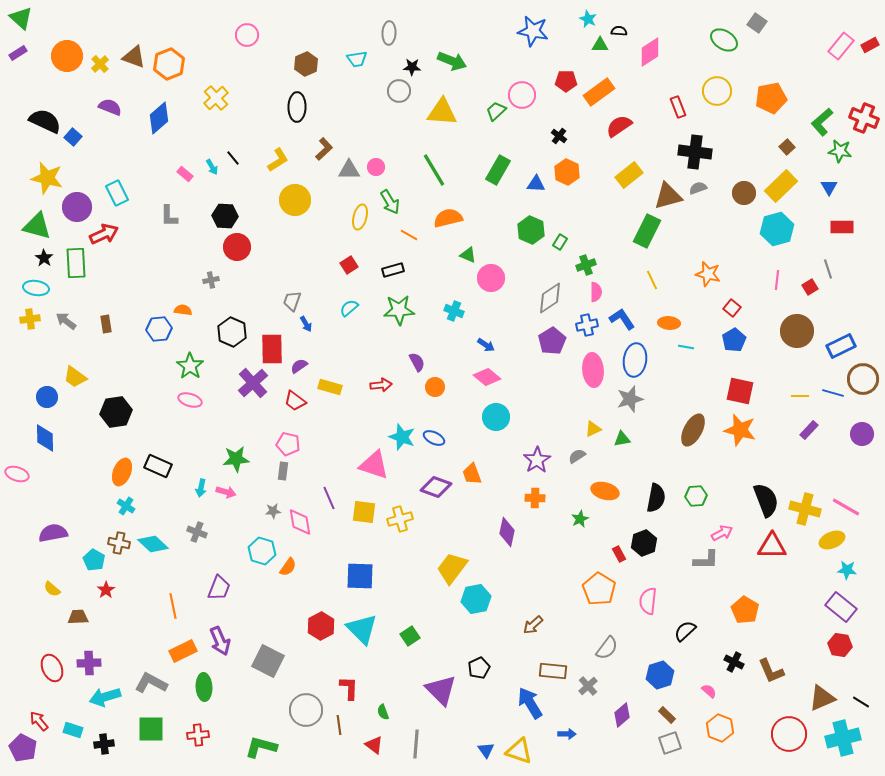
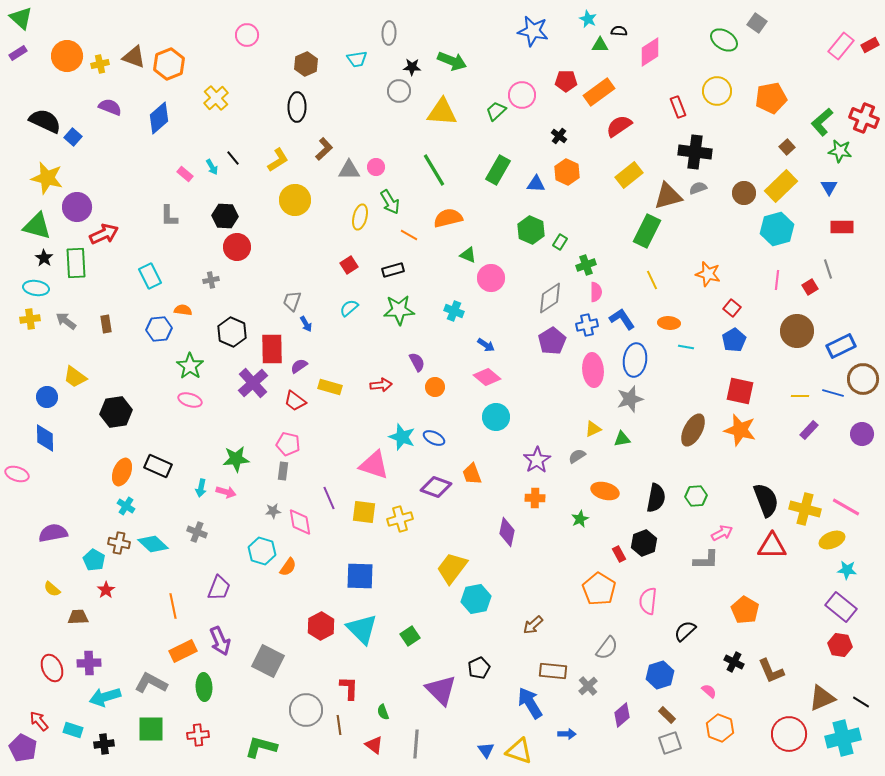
yellow cross at (100, 64): rotated 30 degrees clockwise
cyan rectangle at (117, 193): moved 33 px right, 83 px down
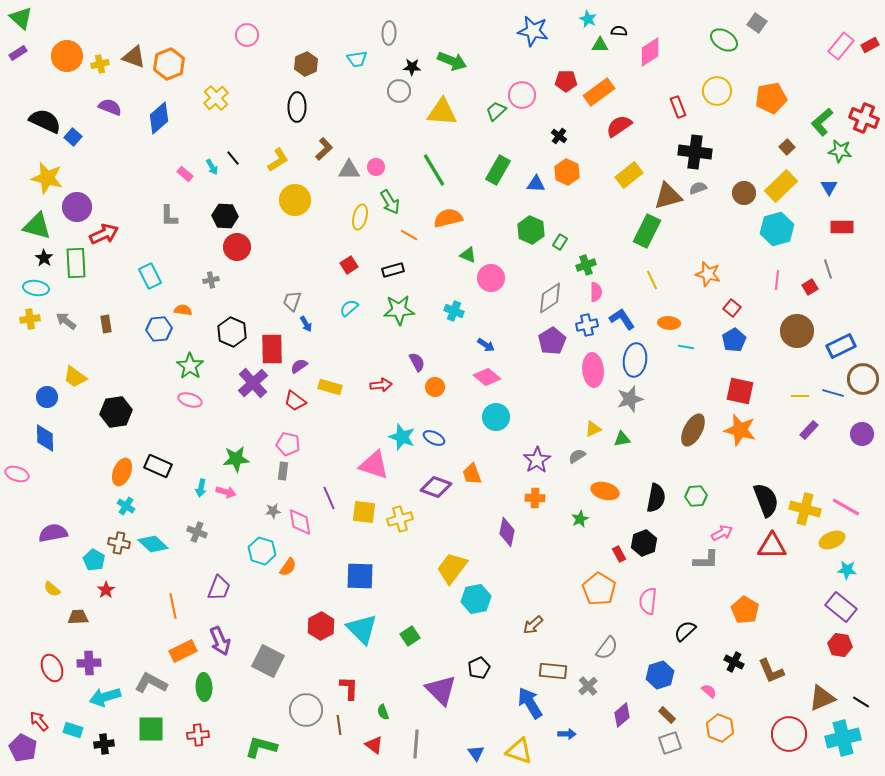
blue triangle at (486, 750): moved 10 px left, 3 px down
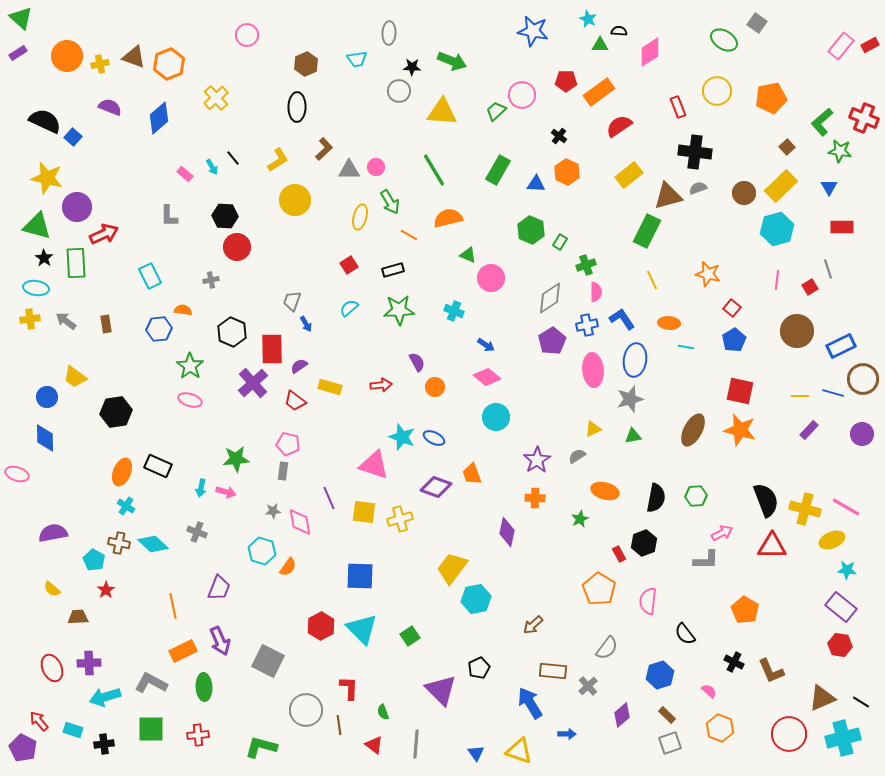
green triangle at (622, 439): moved 11 px right, 3 px up
black semicircle at (685, 631): moved 3 px down; rotated 85 degrees counterclockwise
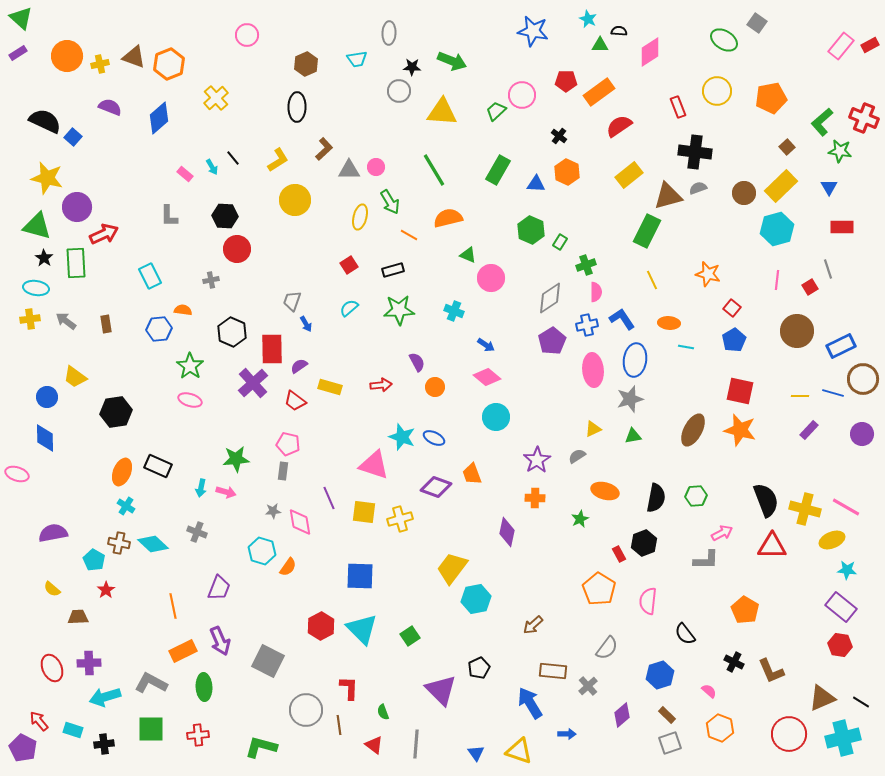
red circle at (237, 247): moved 2 px down
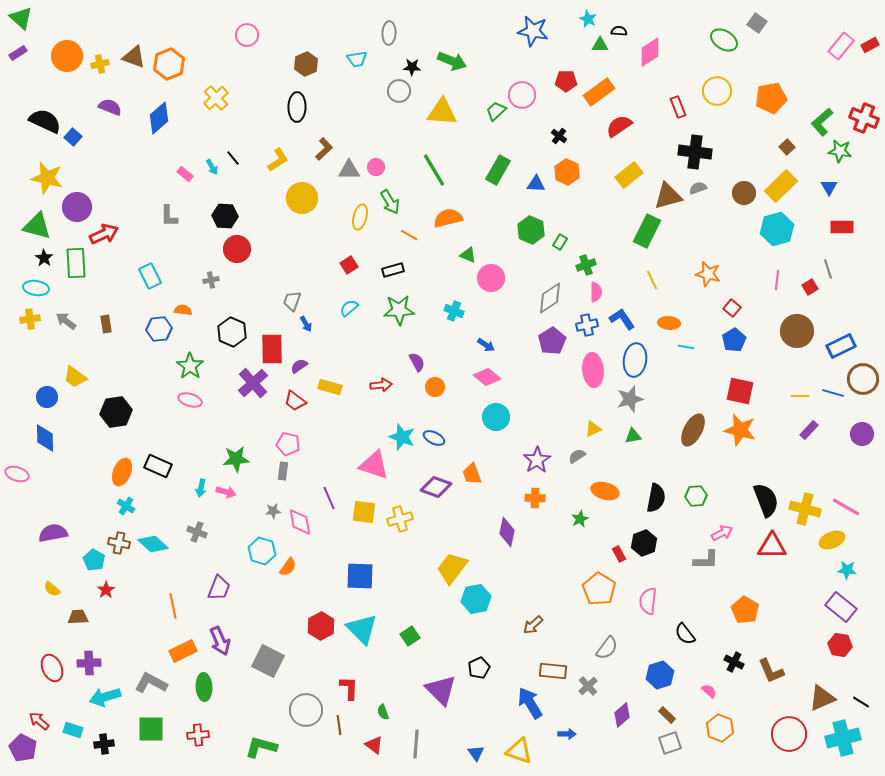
yellow circle at (295, 200): moved 7 px right, 2 px up
red arrow at (39, 721): rotated 10 degrees counterclockwise
